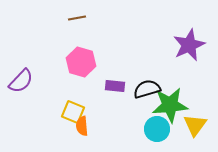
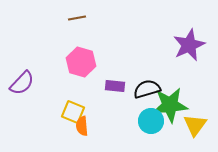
purple semicircle: moved 1 px right, 2 px down
cyan circle: moved 6 px left, 8 px up
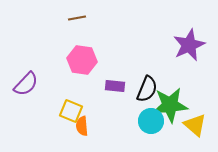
pink hexagon: moved 1 px right, 2 px up; rotated 8 degrees counterclockwise
purple semicircle: moved 4 px right, 1 px down
black semicircle: rotated 128 degrees clockwise
yellow square: moved 2 px left, 1 px up
yellow triangle: rotated 25 degrees counterclockwise
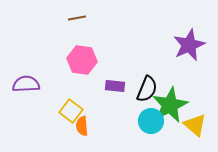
purple semicircle: rotated 136 degrees counterclockwise
green star: rotated 21 degrees counterclockwise
yellow square: rotated 15 degrees clockwise
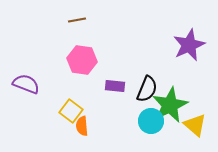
brown line: moved 2 px down
purple semicircle: rotated 24 degrees clockwise
